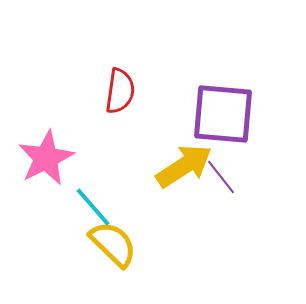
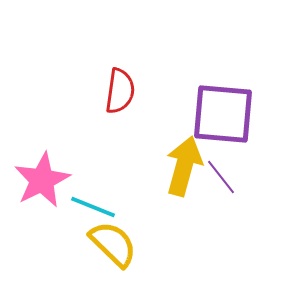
pink star: moved 4 px left, 22 px down
yellow arrow: rotated 42 degrees counterclockwise
cyan line: rotated 27 degrees counterclockwise
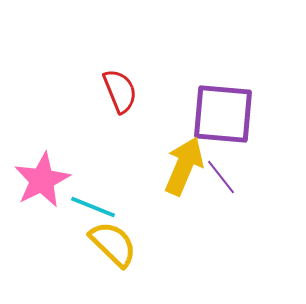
red semicircle: rotated 30 degrees counterclockwise
yellow arrow: rotated 8 degrees clockwise
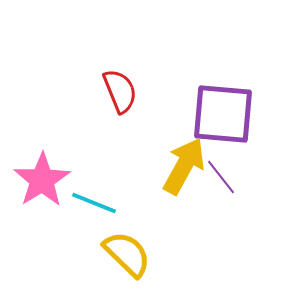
yellow arrow: rotated 6 degrees clockwise
pink star: rotated 6 degrees counterclockwise
cyan line: moved 1 px right, 4 px up
yellow semicircle: moved 14 px right, 10 px down
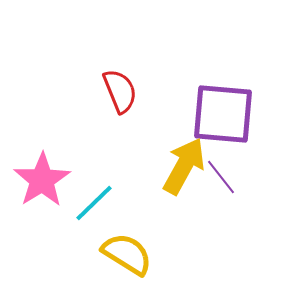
cyan line: rotated 66 degrees counterclockwise
yellow semicircle: rotated 12 degrees counterclockwise
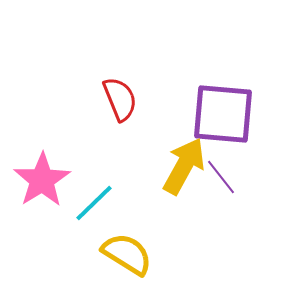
red semicircle: moved 8 px down
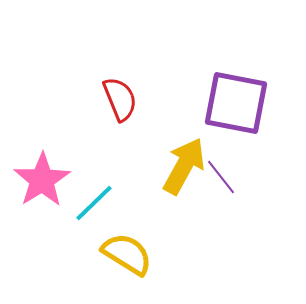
purple square: moved 13 px right, 11 px up; rotated 6 degrees clockwise
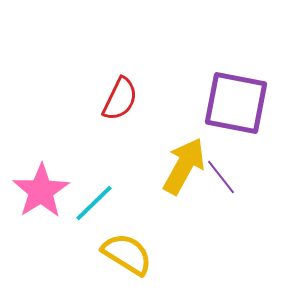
red semicircle: rotated 48 degrees clockwise
pink star: moved 1 px left, 11 px down
